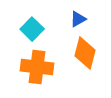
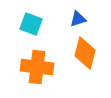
blue triangle: rotated 12 degrees clockwise
cyan square: moved 1 px left, 5 px up; rotated 25 degrees counterclockwise
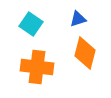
cyan square: rotated 15 degrees clockwise
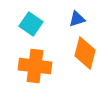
blue triangle: moved 1 px left
orange cross: moved 2 px left, 1 px up
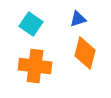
blue triangle: moved 1 px right
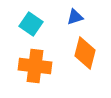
blue triangle: moved 3 px left, 2 px up
